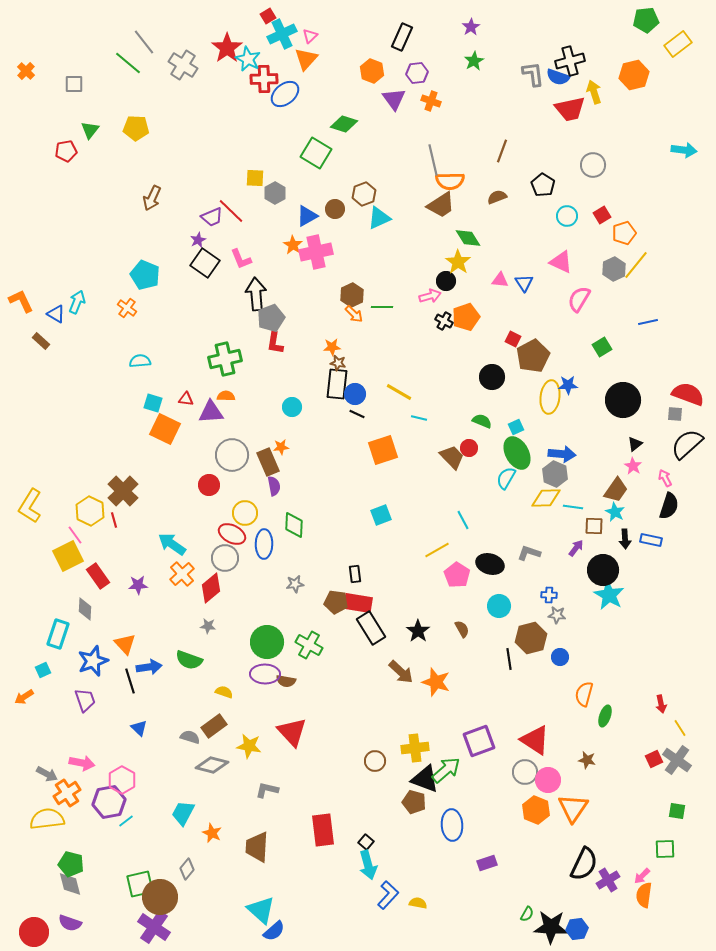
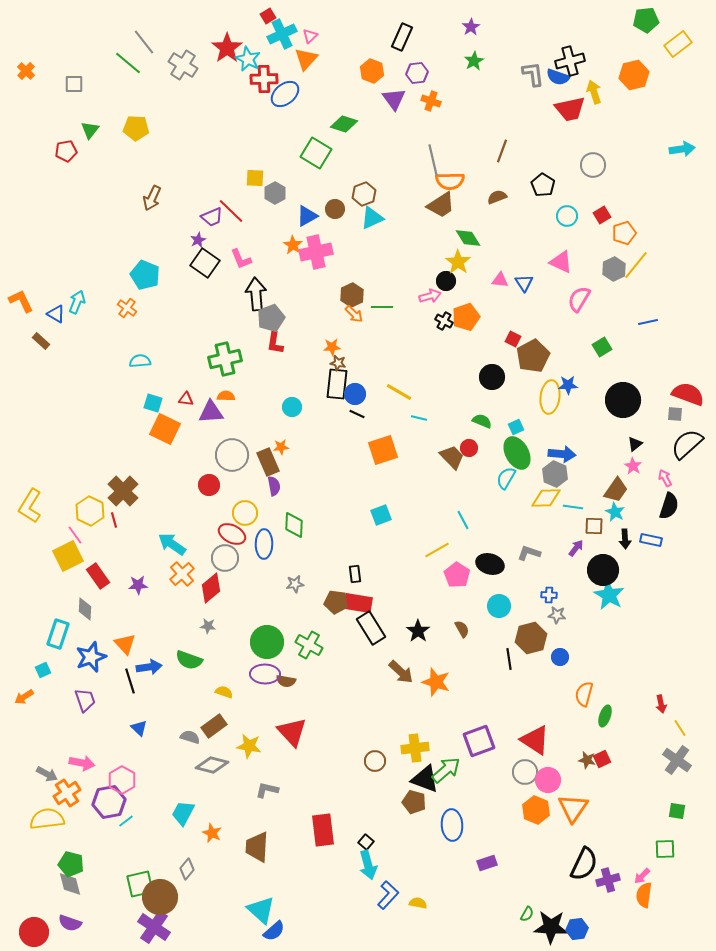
cyan arrow at (684, 150): moved 2 px left, 1 px up; rotated 15 degrees counterclockwise
cyan triangle at (379, 218): moved 7 px left
blue star at (93, 661): moved 2 px left, 4 px up
red square at (654, 759): moved 52 px left
purple cross at (608, 880): rotated 15 degrees clockwise
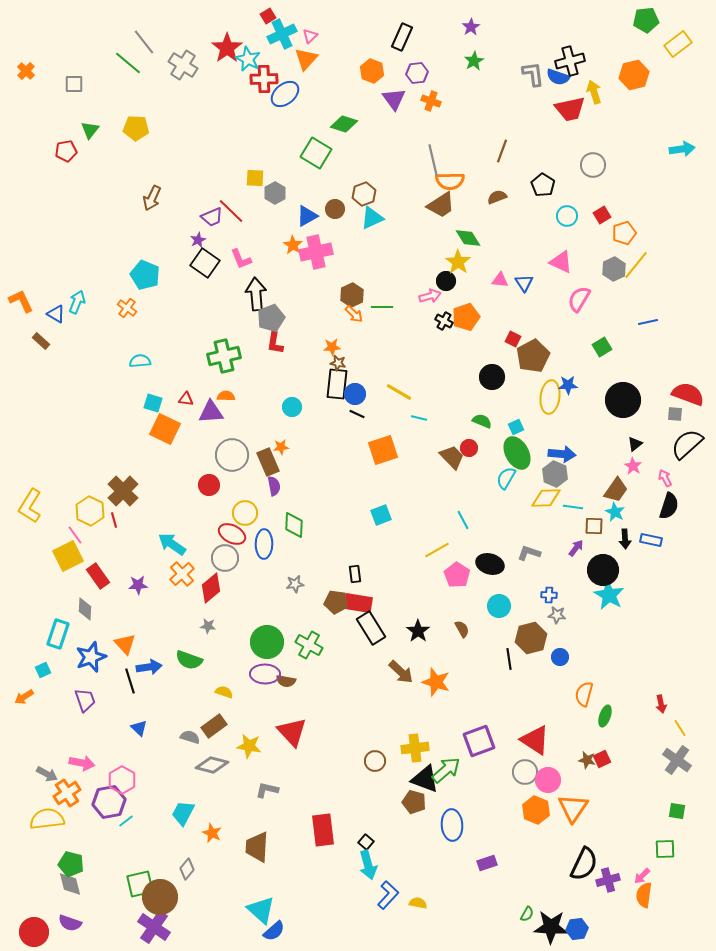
green cross at (225, 359): moved 1 px left, 3 px up
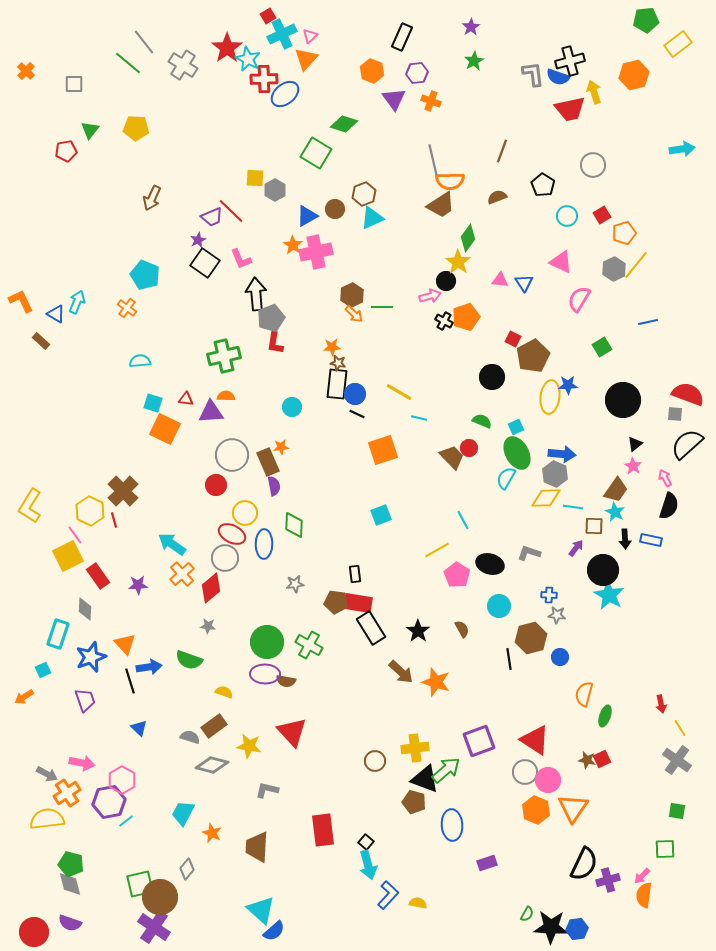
gray hexagon at (275, 193): moved 3 px up
green diamond at (468, 238): rotated 68 degrees clockwise
red circle at (209, 485): moved 7 px right
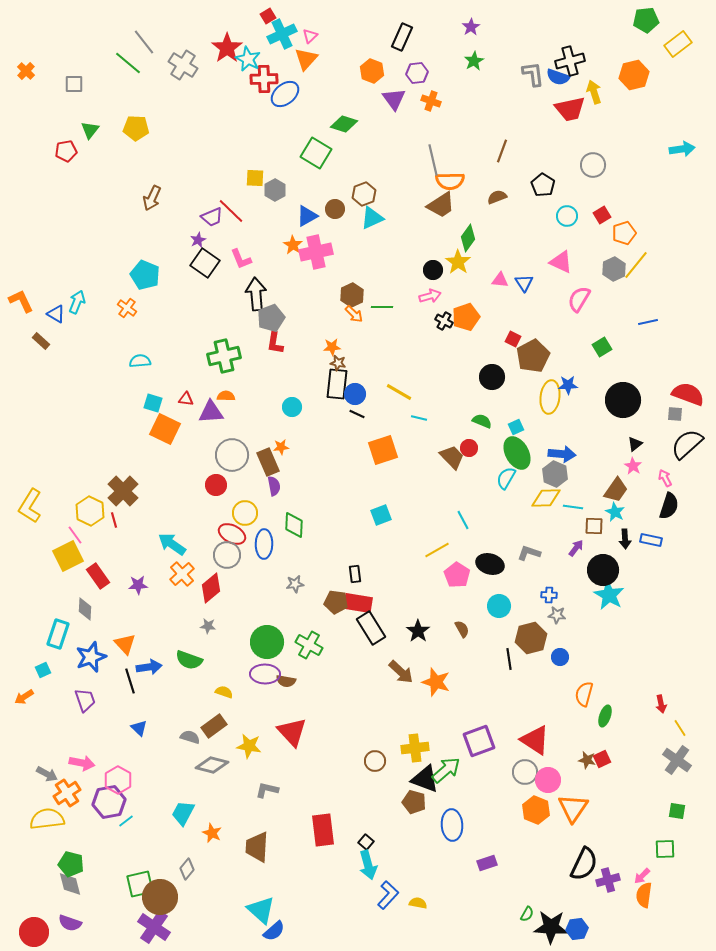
black circle at (446, 281): moved 13 px left, 11 px up
gray circle at (225, 558): moved 2 px right, 3 px up
pink hexagon at (122, 780): moved 4 px left
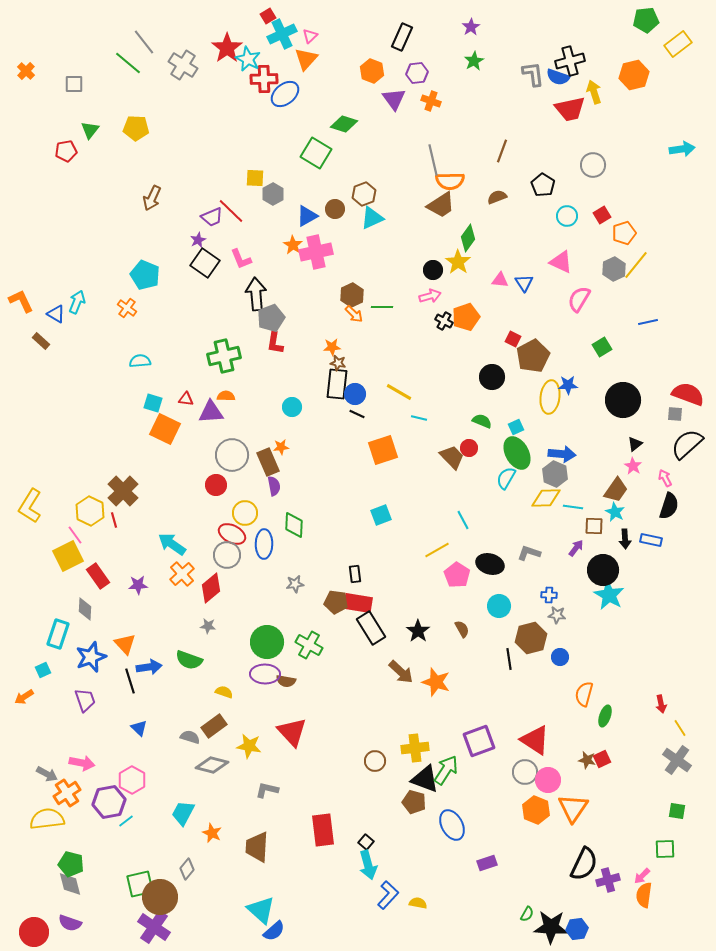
gray hexagon at (275, 190): moved 2 px left, 4 px down
green arrow at (446, 770): rotated 16 degrees counterclockwise
pink hexagon at (118, 780): moved 14 px right
blue ellipse at (452, 825): rotated 24 degrees counterclockwise
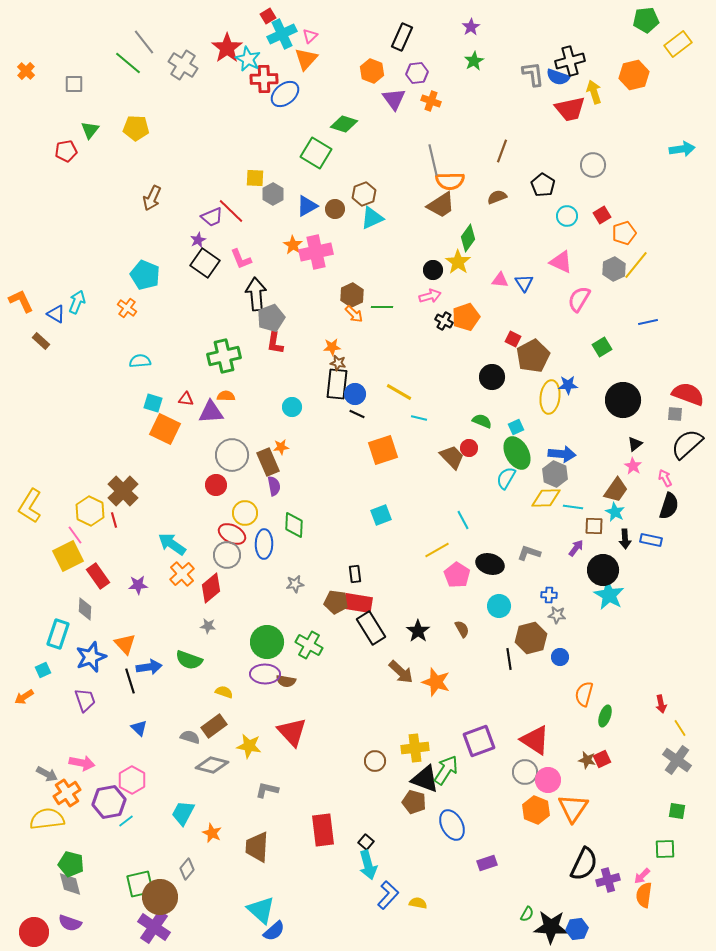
blue triangle at (307, 216): moved 10 px up
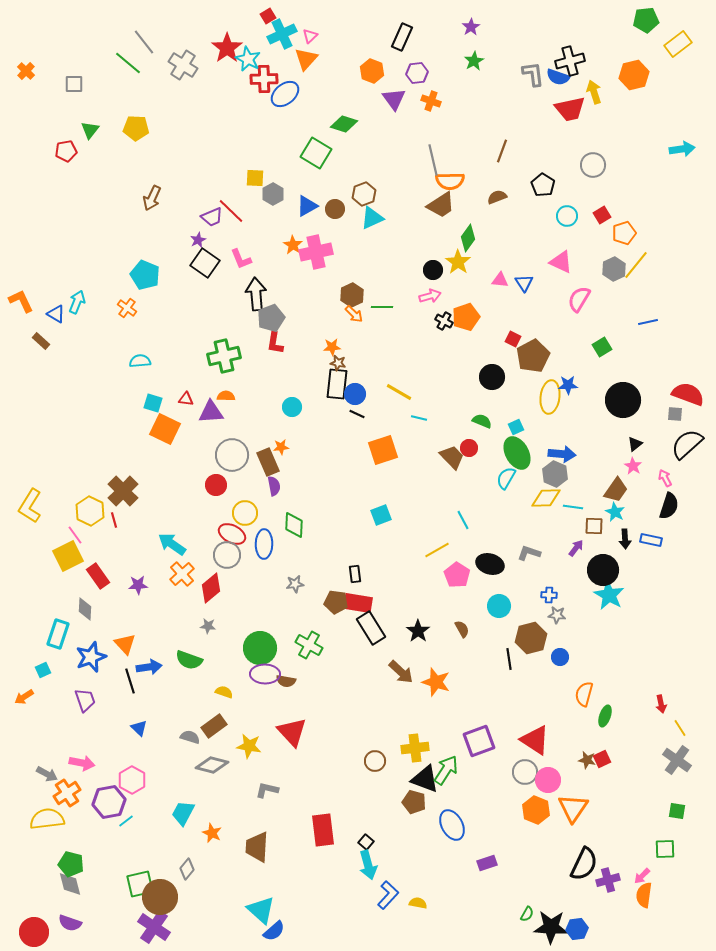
green circle at (267, 642): moved 7 px left, 6 px down
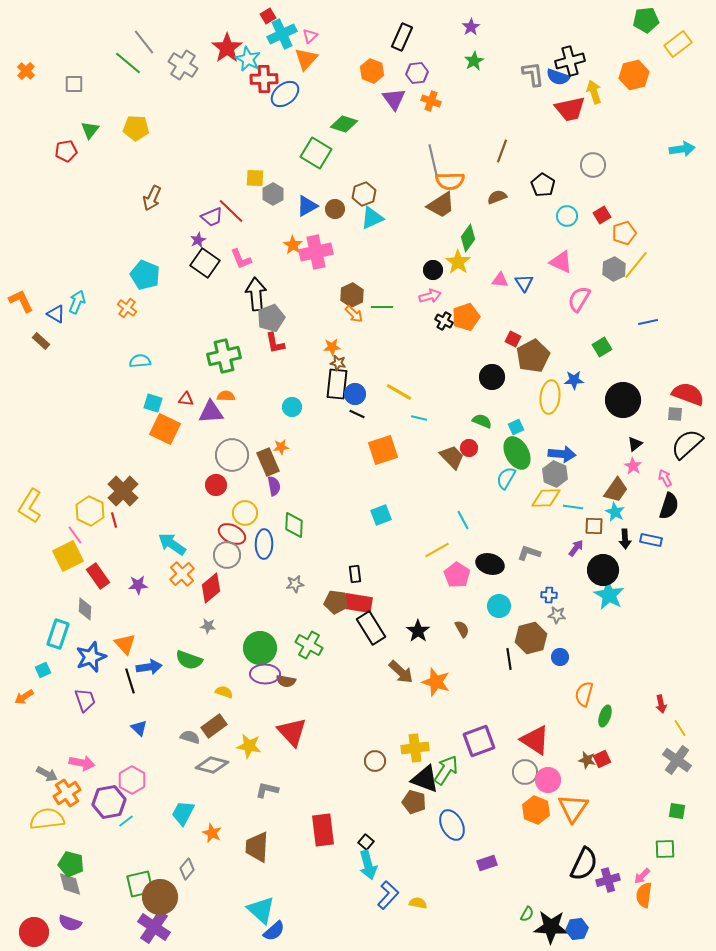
red L-shape at (275, 343): rotated 20 degrees counterclockwise
blue star at (568, 385): moved 6 px right, 5 px up
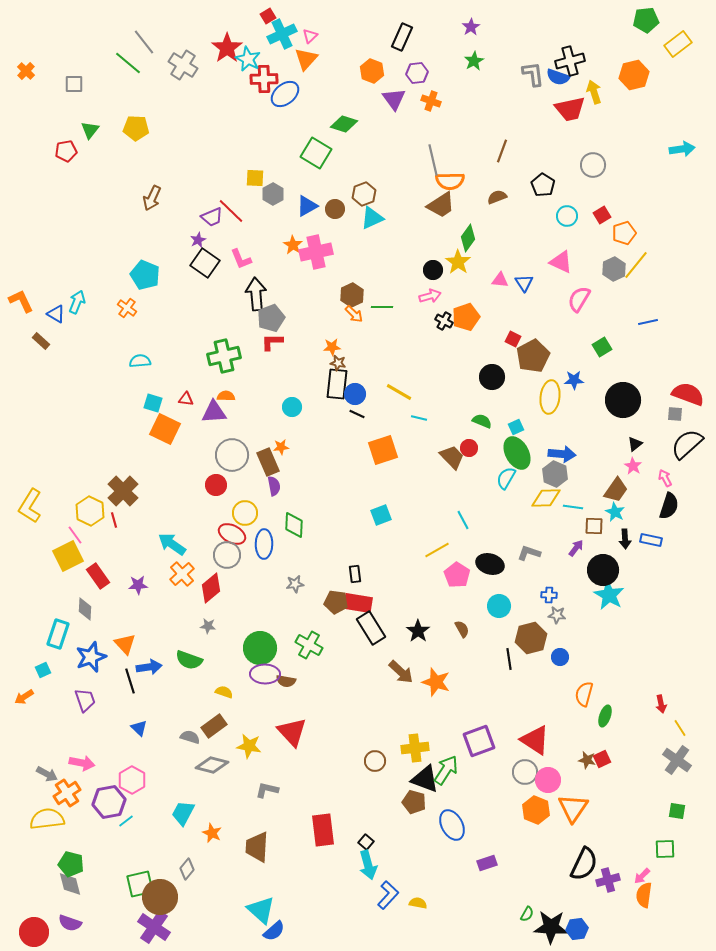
red L-shape at (275, 343): moved 3 px left, 1 px up; rotated 100 degrees clockwise
purple triangle at (211, 412): moved 3 px right
